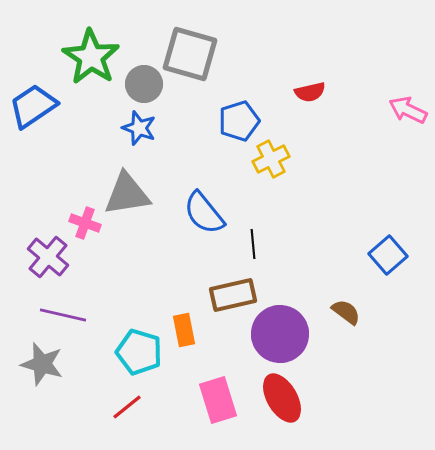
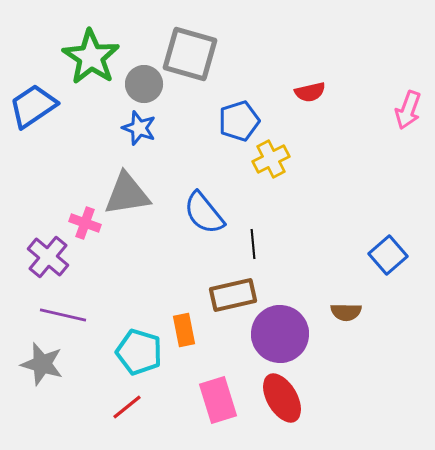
pink arrow: rotated 96 degrees counterclockwise
brown semicircle: rotated 144 degrees clockwise
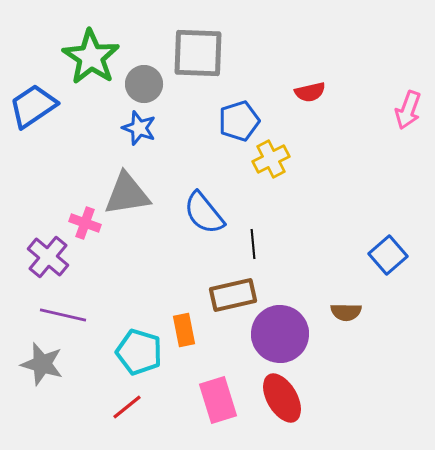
gray square: moved 8 px right, 1 px up; rotated 14 degrees counterclockwise
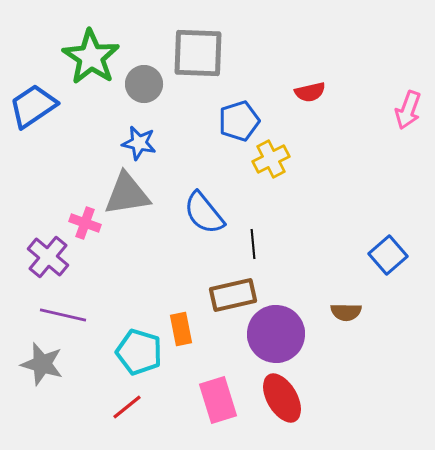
blue star: moved 15 px down; rotated 8 degrees counterclockwise
orange rectangle: moved 3 px left, 1 px up
purple circle: moved 4 px left
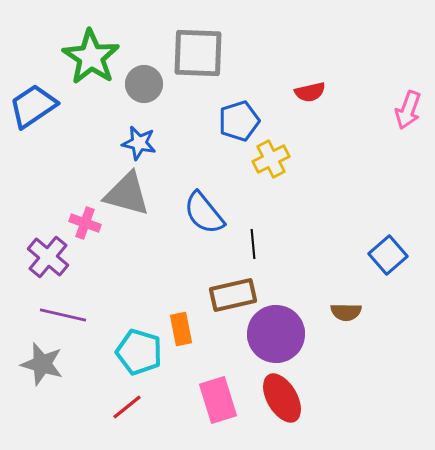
gray triangle: rotated 24 degrees clockwise
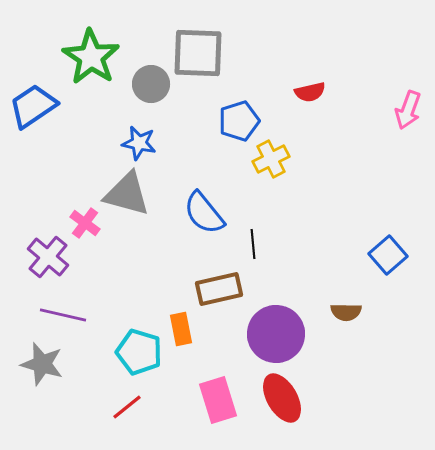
gray circle: moved 7 px right
pink cross: rotated 16 degrees clockwise
brown rectangle: moved 14 px left, 6 px up
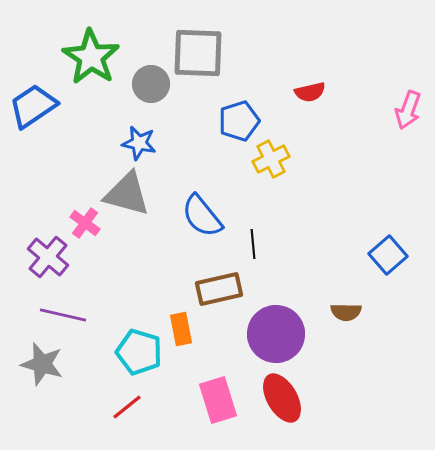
blue semicircle: moved 2 px left, 3 px down
